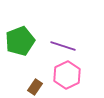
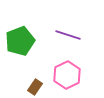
purple line: moved 5 px right, 11 px up
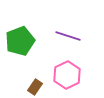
purple line: moved 1 px down
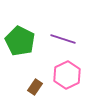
purple line: moved 5 px left, 3 px down
green pentagon: rotated 24 degrees counterclockwise
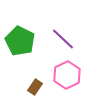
purple line: rotated 25 degrees clockwise
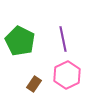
purple line: rotated 35 degrees clockwise
brown rectangle: moved 1 px left, 3 px up
